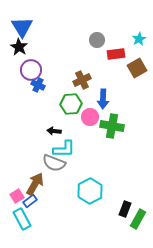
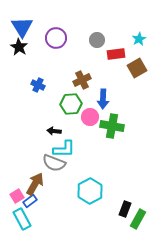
purple circle: moved 25 px right, 32 px up
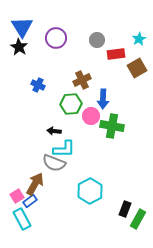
pink circle: moved 1 px right, 1 px up
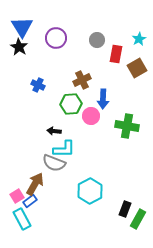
red rectangle: rotated 72 degrees counterclockwise
green cross: moved 15 px right
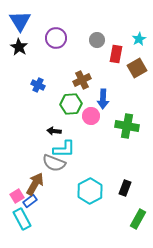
blue triangle: moved 2 px left, 6 px up
black rectangle: moved 21 px up
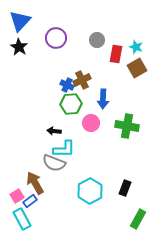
blue triangle: rotated 15 degrees clockwise
cyan star: moved 3 px left, 8 px down; rotated 24 degrees counterclockwise
blue cross: moved 29 px right
pink circle: moved 7 px down
brown arrow: moved 1 px up; rotated 60 degrees counterclockwise
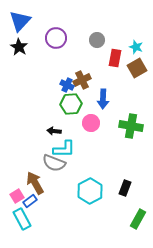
red rectangle: moved 1 px left, 4 px down
green cross: moved 4 px right
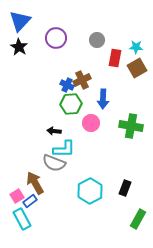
cyan star: rotated 16 degrees counterclockwise
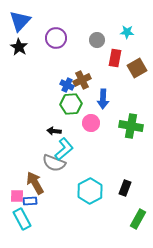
cyan star: moved 9 px left, 15 px up
cyan L-shape: rotated 40 degrees counterclockwise
pink square: rotated 32 degrees clockwise
blue rectangle: rotated 32 degrees clockwise
